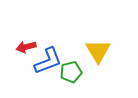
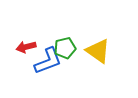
yellow triangle: rotated 24 degrees counterclockwise
green pentagon: moved 6 px left, 24 px up
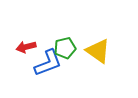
blue L-shape: moved 2 px down
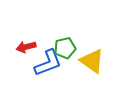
yellow triangle: moved 6 px left, 10 px down
